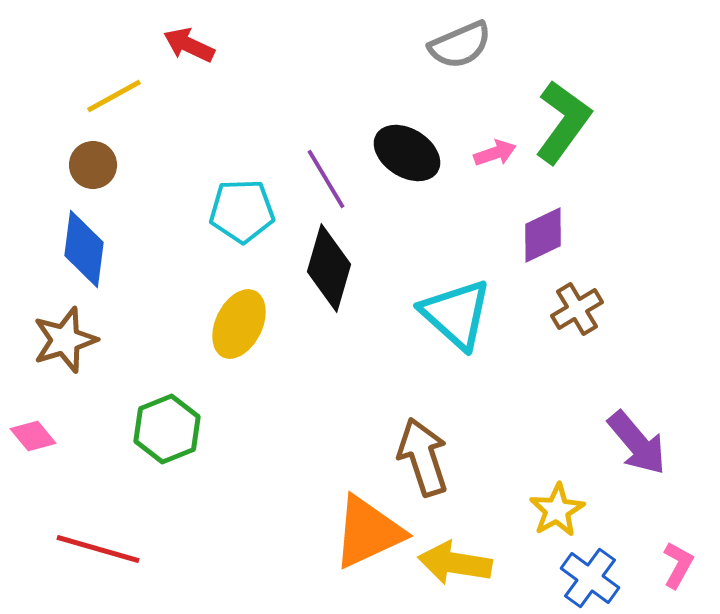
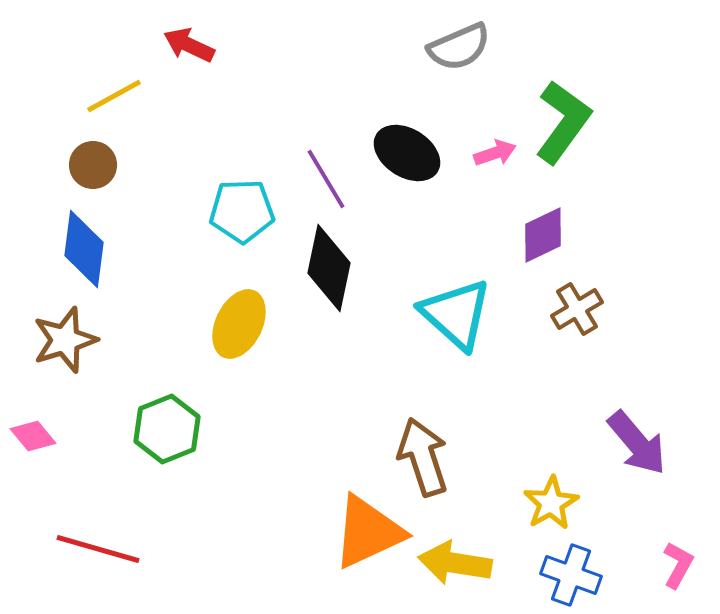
gray semicircle: moved 1 px left, 2 px down
black diamond: rotated 4 degrees counterclockwise
yellow star: moved 6 px left, 7 px up
blue cross: moved 19 px left, 3 px up; rotated 16 degrees counterclockwise
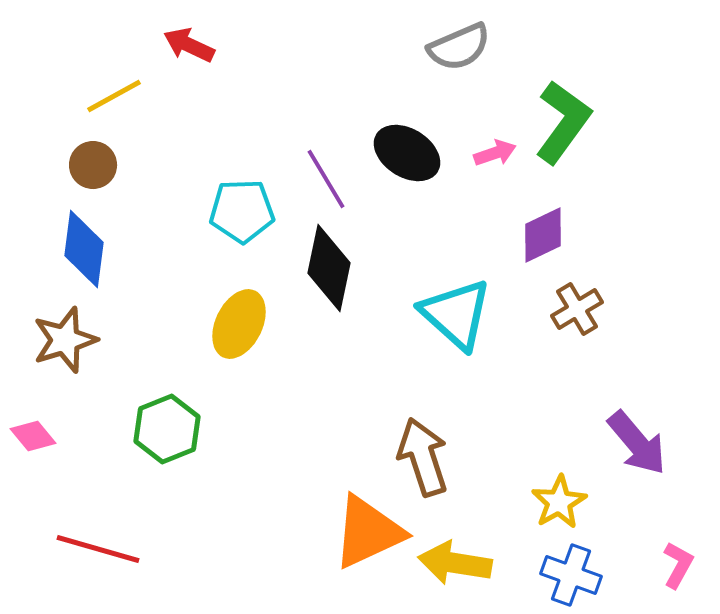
yellow star: moved 8 px right, 1 px up
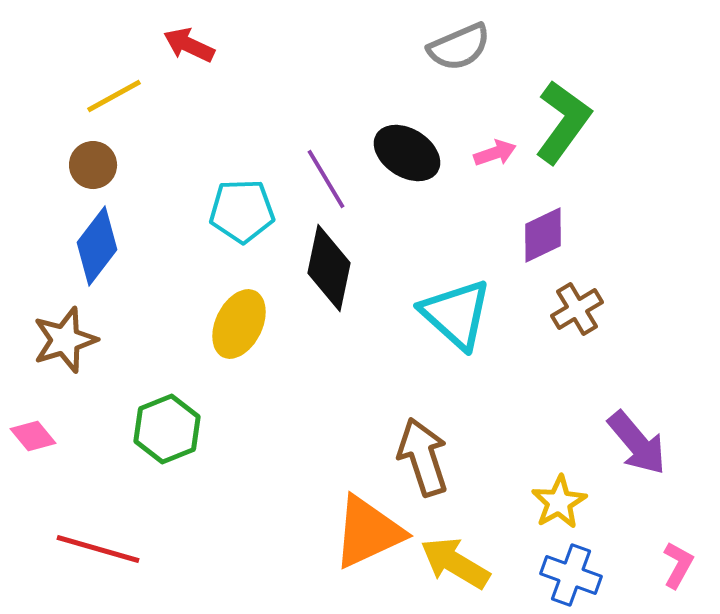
blue diamond: moved 13 px right, 3 px up; rotated 30 degrees clockwise
yellow arrow: rotated 22 degrees clockwise
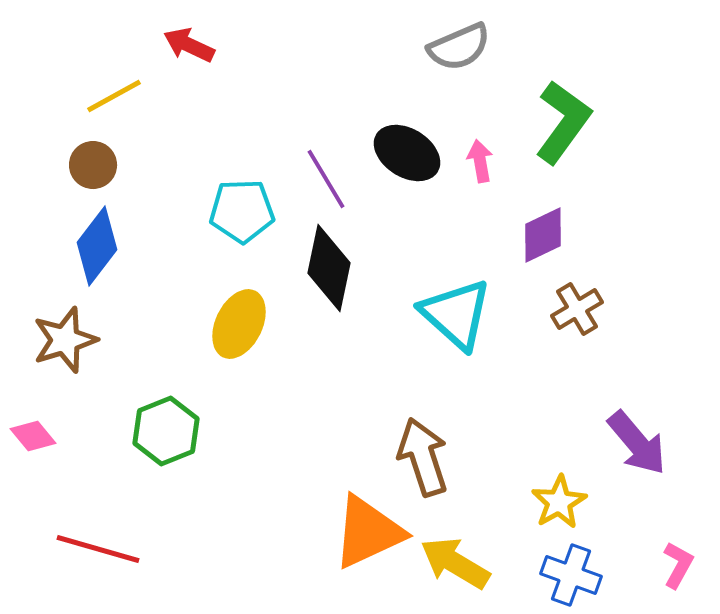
pink arrow: moved 15 px left, 8 px down; rotated 81 degrees counterclockwise
green hexagon: moved 1 px left, 2 px down
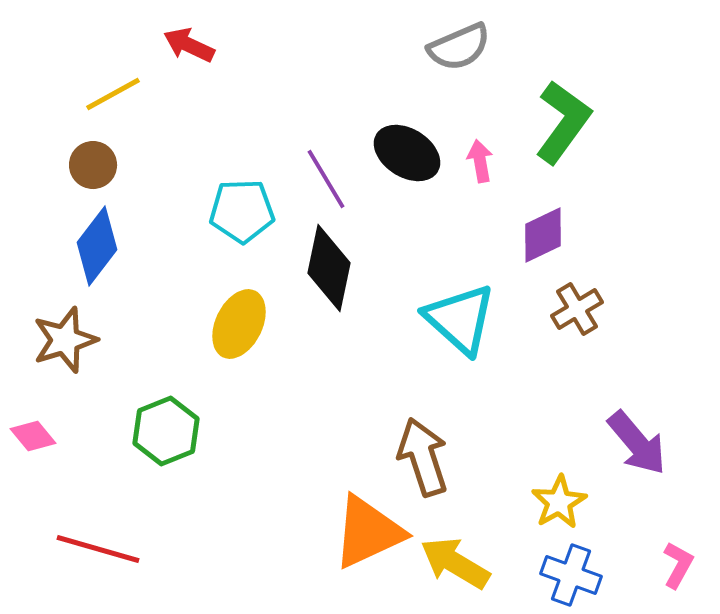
yellow line: moved 1 px left, 2 px up
cyan triangle: moved 4 px right, 5 px down
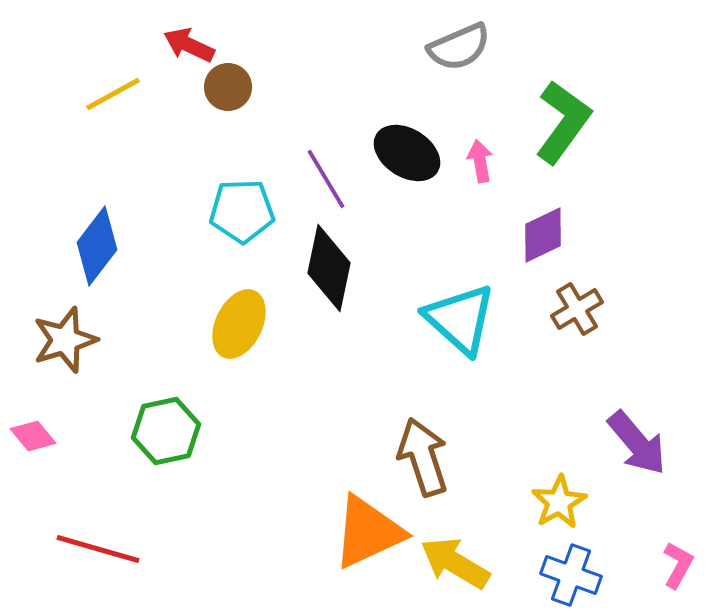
brown circle: moved 135 px right, 78 px up
green hexagon: rotated 10 degrees clockwise
